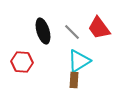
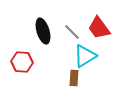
cyan triangle: moved 6 px right, 5 px up
brown rectangle: moved 2 px up
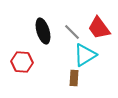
cyan triangle: moved 1 px up
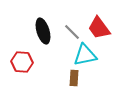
cyan triangle: rotated 20 degrees clockwise
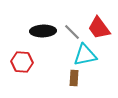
black ellipse: rotated 75 degrees counterclockwise
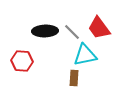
black ellipse: moved 2 px right
red hexagon: moved 1 px up
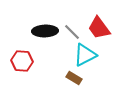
cyan triangle: rotated 15 degrees counterclockwise
brown rectangle: rotated 63 degrees counterclockwise
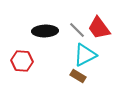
gray line: moved 5 px right, 2 px up
brown rectangle: moved 4 px right, 2 px up
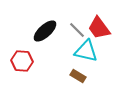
black ellipse: rotated 40 degrees counterclockwise
cyan triangle: moved 1 px right, 4 px up; rotated 40 degrees clockwise
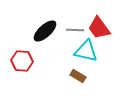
gray line: moved 2 px left; rotated 42 degrees counterclockwise
